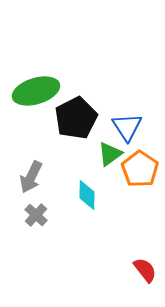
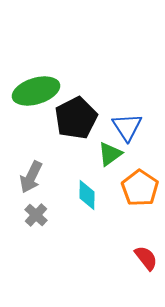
orange pentagon: moved 19 px down
red semicircle: moved 1 px right, 12 px up
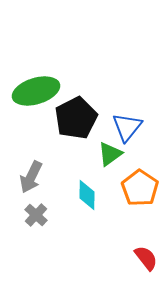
blue triangle: rotated 12 degrees clockwise
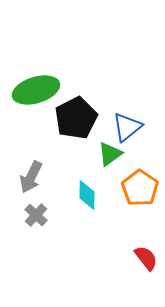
green ellipse: moved 1 px up
blue triangle: rotated 12 degrees clockwise
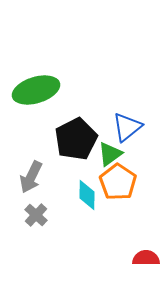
black pentagon: moved 21 px down
orange pentagon: moved 22 px left, 6 px up
red semicircle: rotated 52 degrees counterclockwise
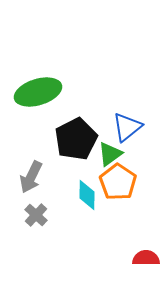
green ellipse: moved 2 px right, 2 px down
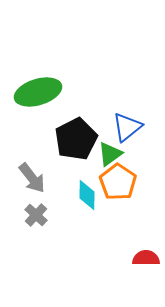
gray arrow: moved 1 px right, 1 px down; rotated 64 degrees counterclockwise
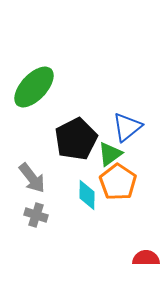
green ellipse: moved 4 px left, 5 px up; rotated 30 degrees counterclockwise
gray cross: rotated 25 degrees counterclockwise
